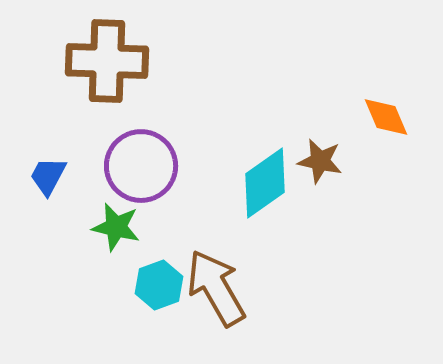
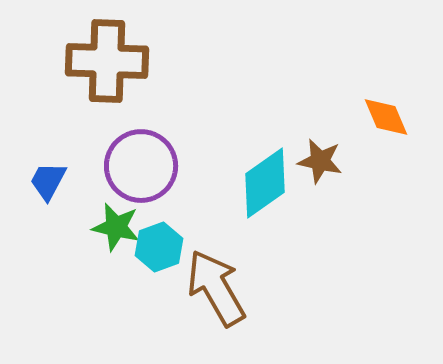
blue trapezoid: moved 5 px down
cyan hexagon: moved 38 px up
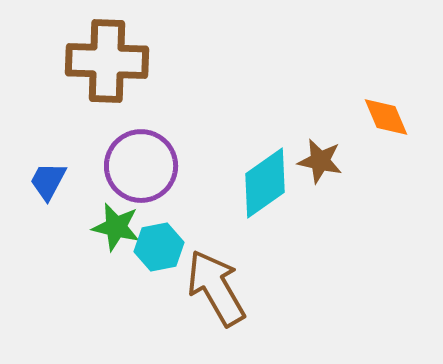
cyan hexagon: rotated 9 degrees clockwise
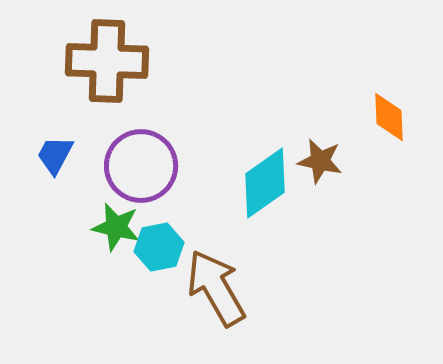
orange diamond: moved 3 px right; rotated 21 degrees clockwise
blue trapezoid: moved 7 px right, 26 px up
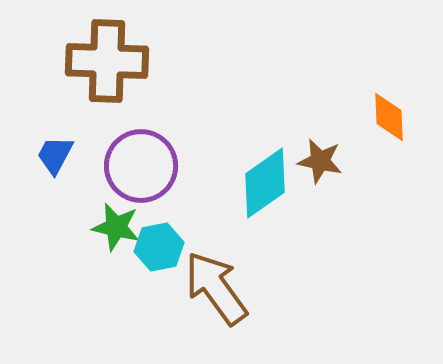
brown arrow: rotated 6 degrees counterclockwise
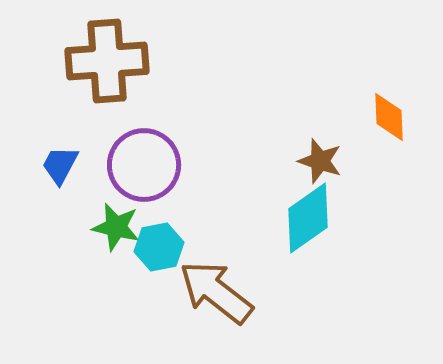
brown cross: rotated 6 degrees counterclockwise
blue trapezoid: moved 5 px right, 10 px down
brown star: rotated 6 degrees clockwise
purple circle: moved 3 px right, 1 px up
cyan diamond: moved 43 px right, 35 px down
brown arrow: moved 4 px down; rotated 16 degrees counterclockwise
